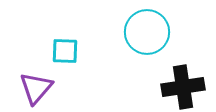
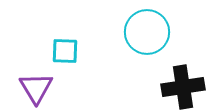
purple triangle: rotated 12 degrees counterclockwise
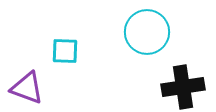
purple triangle: moved 9 px left; rotated 39 degrees counterclockwise
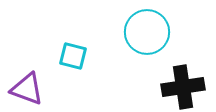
cyan square: moved 8 px right, 5 px down; rotated 12 degrees clockwise
purple triangle: moved 1 px down
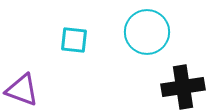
cyan square: moved 1 px right, 16 px up; rotated 8 degrees counterclockwise
purple triangle: moved 5 px left, 1 px down
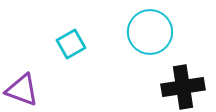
cyan circle: moved 3 px right
cyan square: moved 3 px left, 4 px down; rotated 36 degrees counterclockwise
